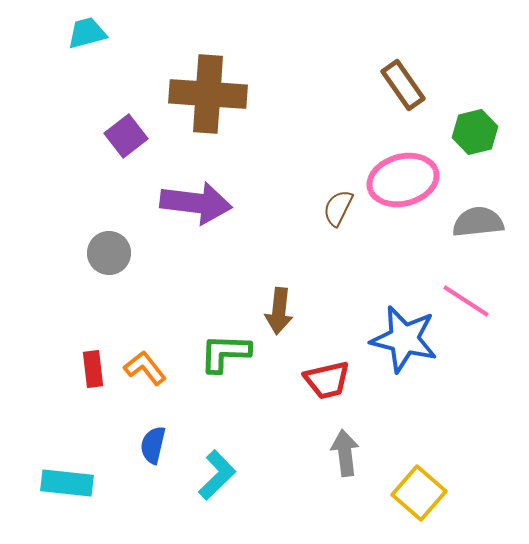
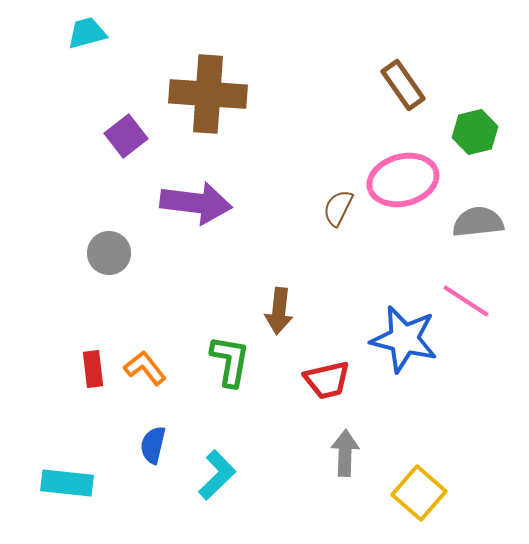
green L-shape: moved 5 px right, 8 px down; rotated 98 degrees clockwise
gray arrow: rotated 9 degrees clockwise
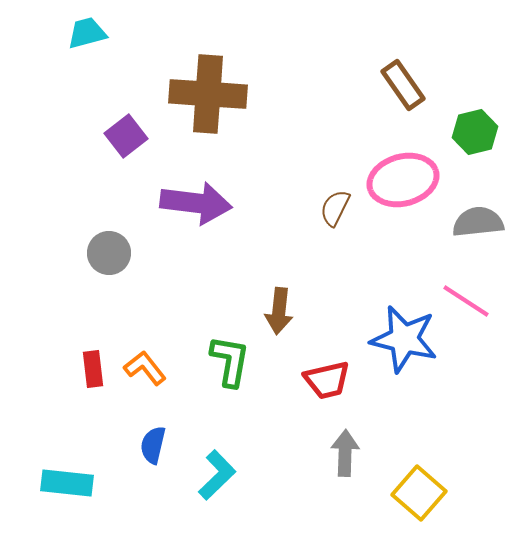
brown semicircle: moved 3 px left
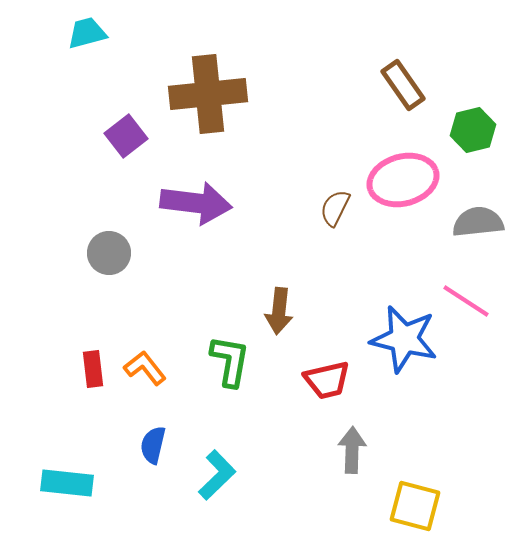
brown cross: rotated 10 degrees counterclockwise
green hexagon: moved 2 px left, 2 px up
gray arrow: moved 7 px right, 3 px up
yellow square: moved 4 px left, 13 px down; rotated 26 degrees counterclockwise
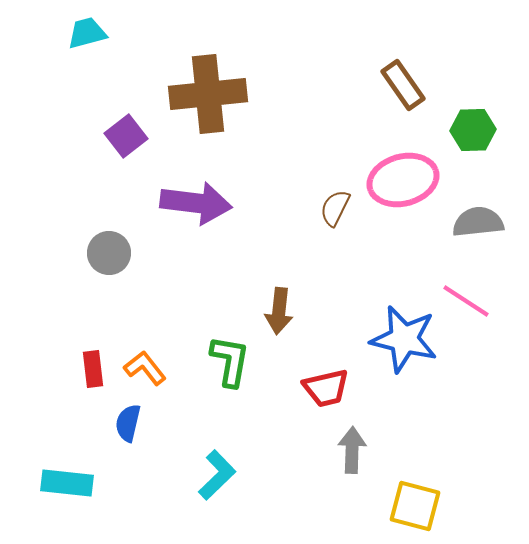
green hexagon: rotated 12 degrees clockwise
red trapezoid: moved 1 px left, 8 px down
blue semicircle: moved 25 px left, 22 px up
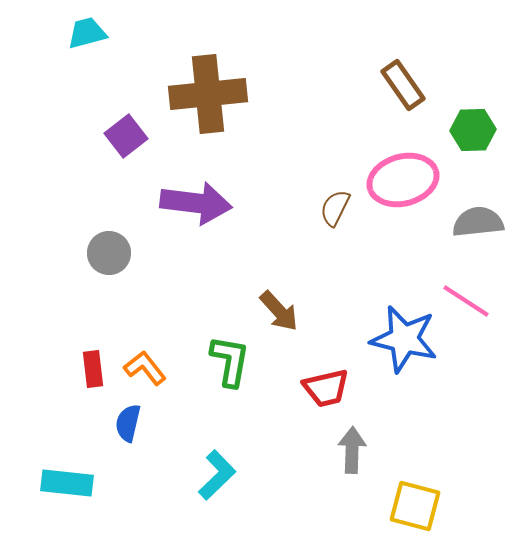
brown arrow: rotated 48 degrees counterclockwise
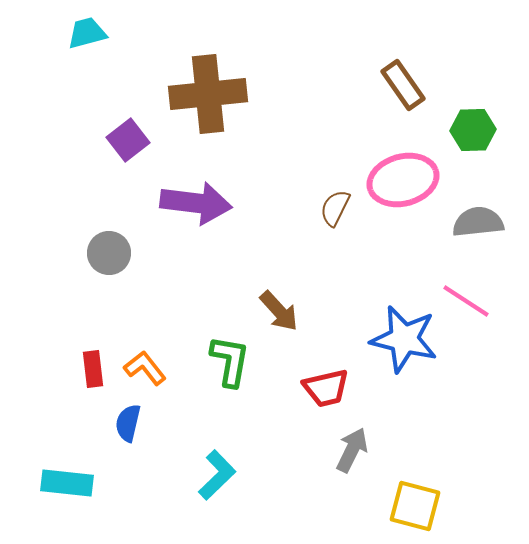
purple square: moved 2 px right, 4 px down
gray arrow: rotated 24 degrees clockwise
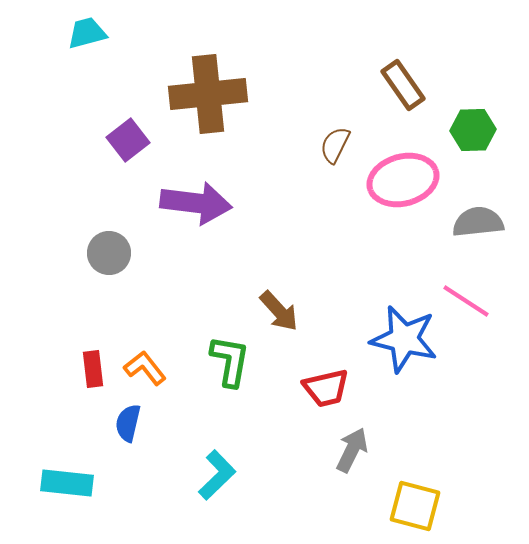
brown semicircle: moved 63 px up
